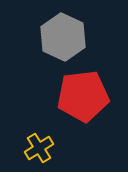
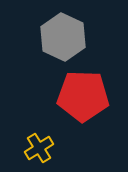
red pentagon: rotated 9 degrees clockwise
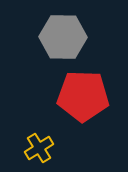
gray hexagon: rotated 24 degrees counterclockwise
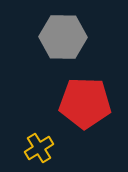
red pentagon: moved 2 px right, 7 px down
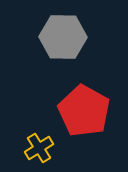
red pentagon: moved 1 px left, 8 px down; rotated 27 degrees clockwise
